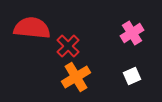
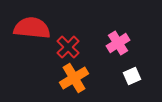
pink cross: moved 14 px left, 10 px down
red cross: moved 1 px down
orange cross: moved 2 px left, 1 px down
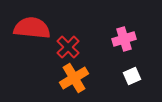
pink cross: moved 6 px right, 4 px up; rotated 15 degrees clockwise
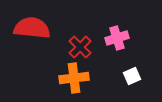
pink cross: moved 7 px left, 1 px up
red cross: moved 12 px right
orange cross: rotated 24 degrees clockwise
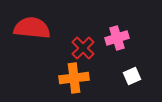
red cross: moved 3 px right, 1 px down
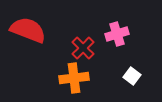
red semicircle: moved 4 px left, 2 px down; rotated 15 degrees clockwise
pink cross: moved 4 px up
white square: rotated 30 degrees counterclockwise
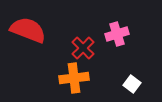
white square: moved 8 px down
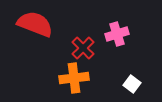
red semicircle: moved 7 px right, 6 px up
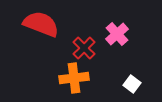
red semicircle: moved 6 px right
pink cross: rotated 25 degrees counterclockwise
red cross: moved 1 px right
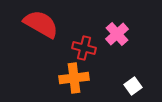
red semicircle: rotated 9 degrees clockwise
red cross: rotated 30 degrees counterclockwise
white square: moved 1 px right, 2 px down; rotated 18 degrees clockwise
